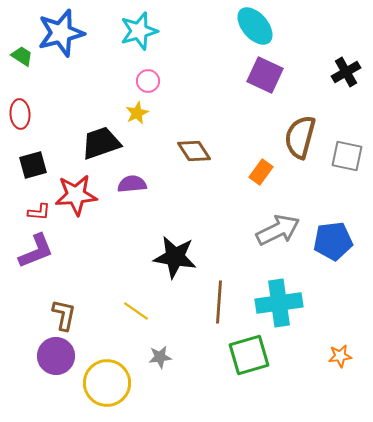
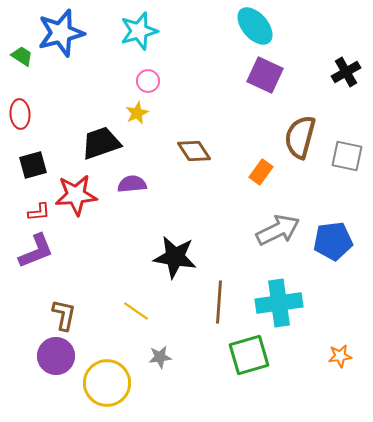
red L-shape: rotated 10 degrees counterclockwise
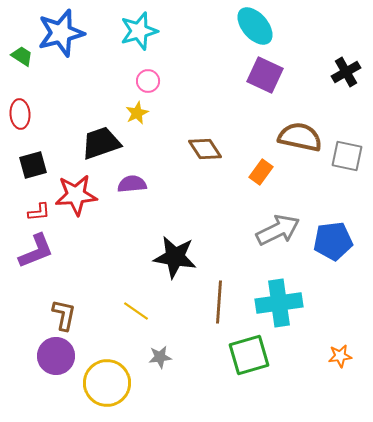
brown semicircle: rotated 87 degrees clockwise
brown diamond: moved 11 px right, 2 px up
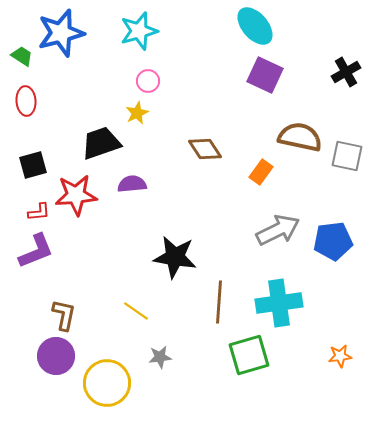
red ellipse: moved 6 px right, 13 px up
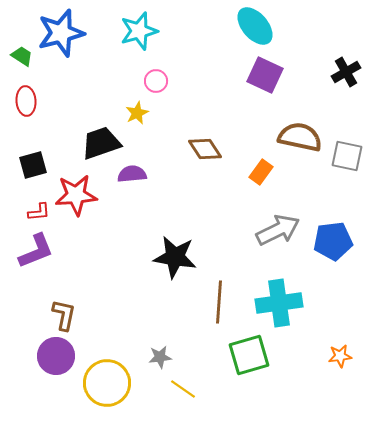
pink circle: moved 8 px right
purple semicircle: moved 10 px up
yellow line: moved 47 px right, 78 px down
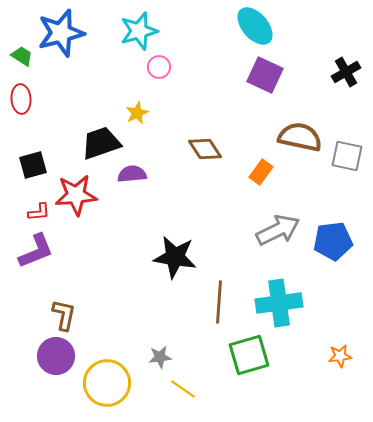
pink circle: moved 3 px right, 14 px up
red ellipse: moved 5 px left, 2 px up
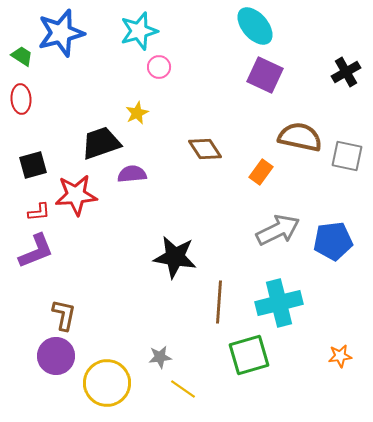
cyan cross: rotated 6 degrees counterclockwise
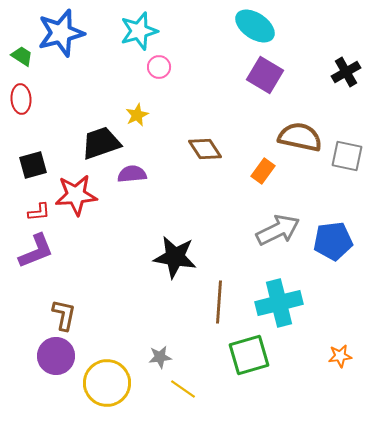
cyan ellipse: rotated 15 degrees counterclockwise
purple square: rotated 6 degrees clockwise
yellow star: moved 2 px down
orange rectangle: moved 2 px right, 1 px up
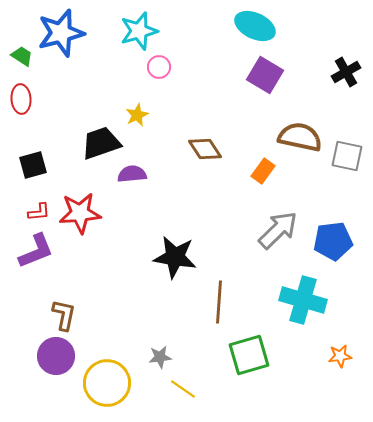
cyan ellipse: rotated 9 degrees counterclockwise
red star: moved 4 px right, 18 px down
gray arrow: rotated 18 degrees counterclockwise
cyan cross: moved 24 px right, 3 px up; rotated 30 degrees clockwise
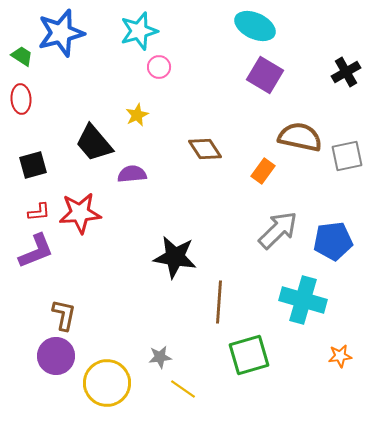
black trapezoid: moved 7 px left; rotated 111 degrees counterclockwise
gray square: rotated 24 degrees counterclockwise
